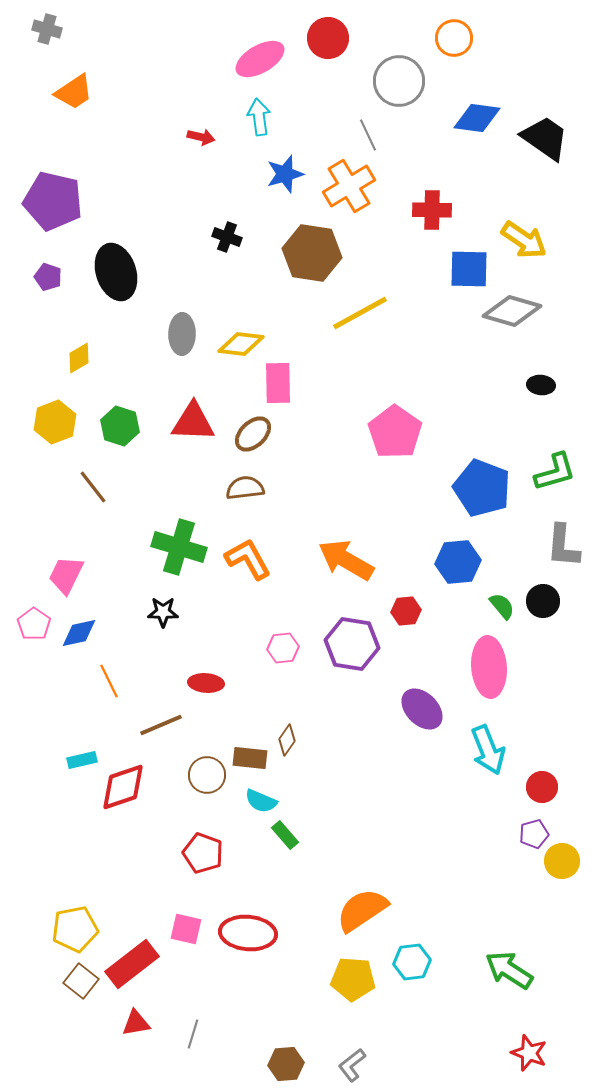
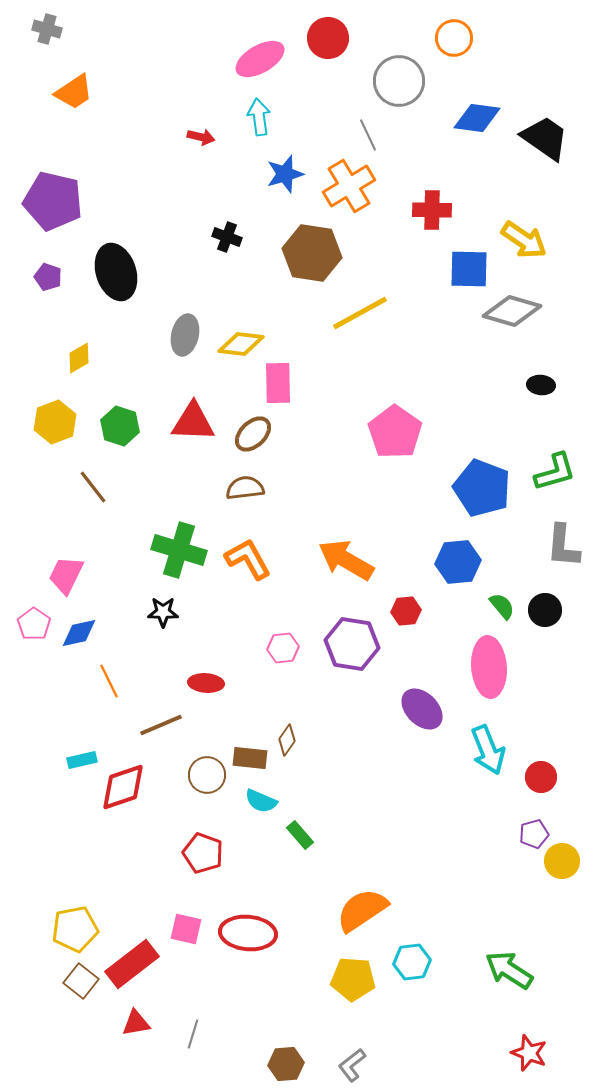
gray ellipse at (182, 334): moved 3 px right, 1 px down; rotated 12 degrees clockwise
green cross at (179, 547): moved 3 px down
black circle at (543, 601): moved 2 px right, 9 px down
red circle at (542, 787): moved 1 px left, 10 px up
green rectangle at (285, 835): moved 15 px right
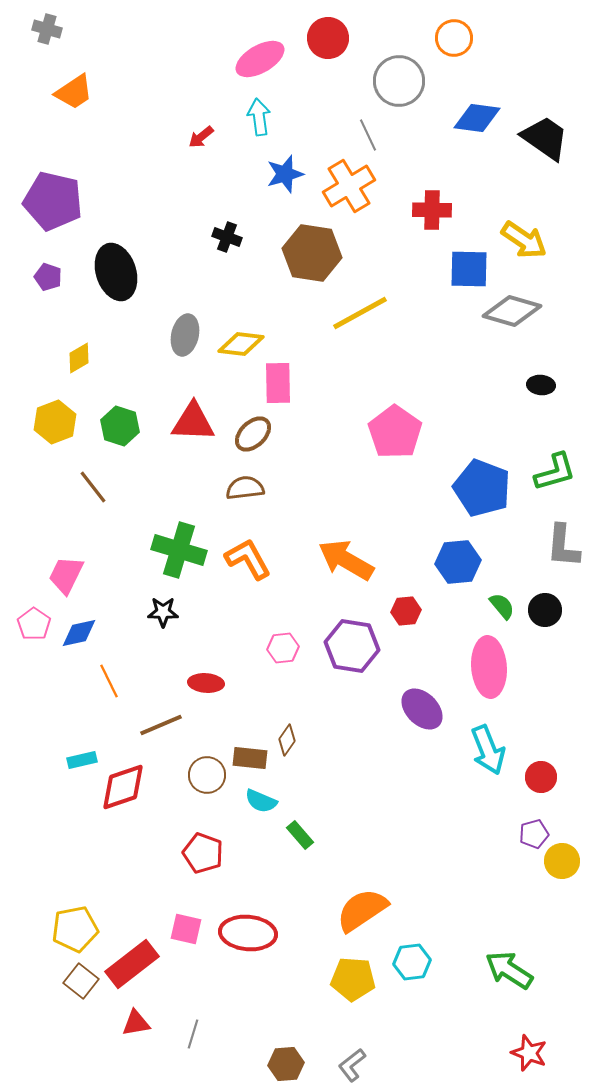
red arrow at (201, 137): rotated 128 degrees clockwise
purple hexagon at (352, 644): moved 2 px down
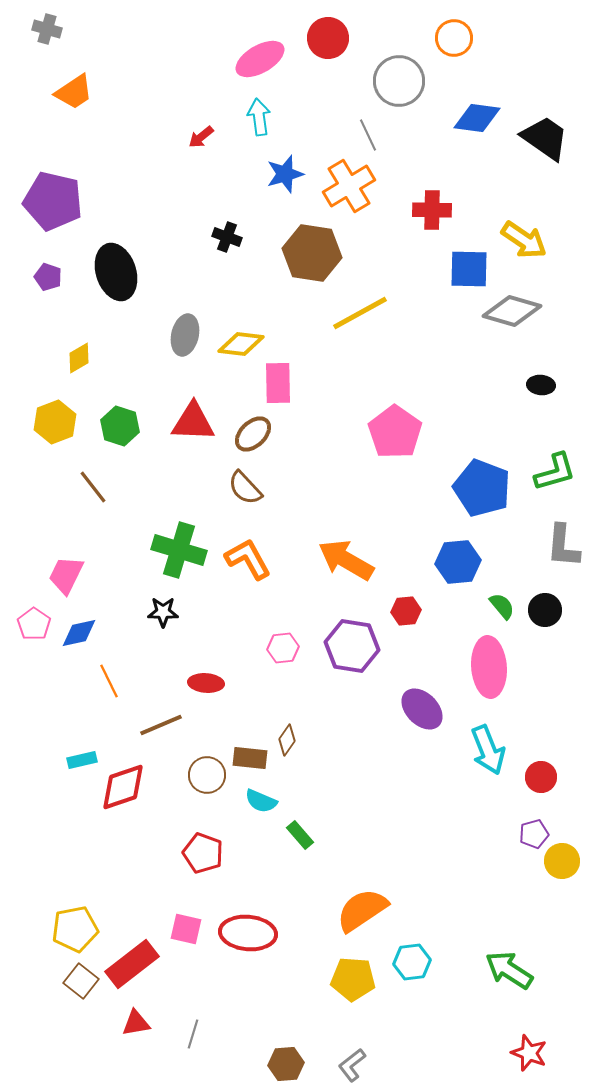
brown semicircle at (245, 488): rotated 126 degrees counterclockwise
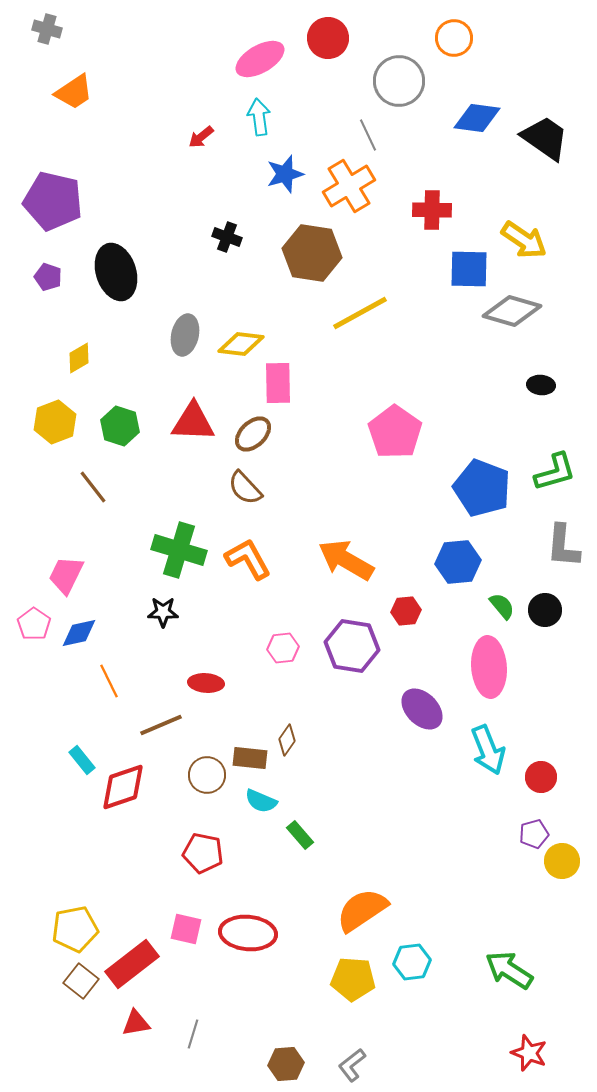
cyan rectangle at (82, 760): rotated 64 degrees clockwise
red pentagon at (203, 853): rotated 9 degrees counterclockwise
